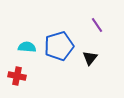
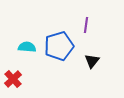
purple line: moved 11 px left; rotated 42 degrees clockwise
black triangle: moved 2 px right, 3 px down
red cross: moved 4 px left, 3 px down; rotated 36 degrees clockwise
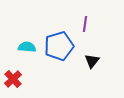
purple line: moved 1 px left, 1 px up
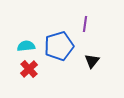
cyan semicircle: moved 1 px left, 1 px up; rotated 12 degrees counterclockwise
red cross: moved 16 px right, 10 px up
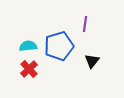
cyan semicircle: moved 2 px right
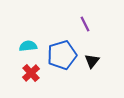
purple line: rotated 35 degrees counterclockwise
blue pentagon: moved 3 px right, 9 px down
red cross: moved 2 px right, 4 px down
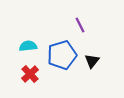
purple line: moved 5 px left, 1 px down
red cross: moved 1 px left, 1 px down
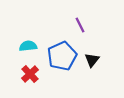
blue pentagon: moved 1 px down; rotated 8 degrees counterclockwise
black triangle: moved 1 px up
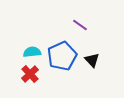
purple line: rotated 28 degrees counterclockwise
cyan semicircle: moved 4 px right, 6 px down
black triangle: rotated 21 degrees counterclockwise
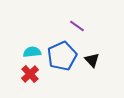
purple line: moved 3 px left, 1 px down
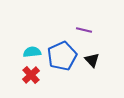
purple line: moved 7 px right, 4 px down; rotated 21 degrees counterclockwise
red cross: moved 1 px right, 1 px down
